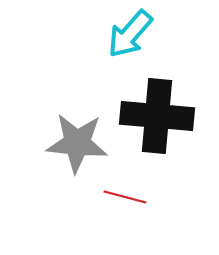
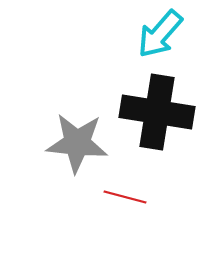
cyan arrow: moved 30 px right
black cross: moved 4 px up; rotated 4 degrees clockwise
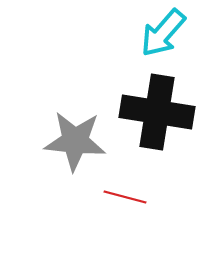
cyan arrow: moved 3 px right, 1 px up
gray star: moved 2 px left, 2 px up
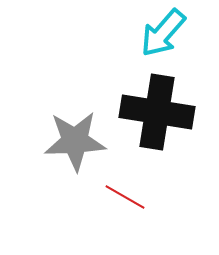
gray star: rotated 8 degrees counterclockwise
red line: rotated 15 degrees clockwise
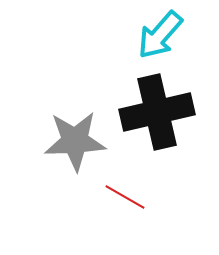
cyan arrow: moved 3 px left, 2 px down
black cross: rotated 22 degrees counterclockwise
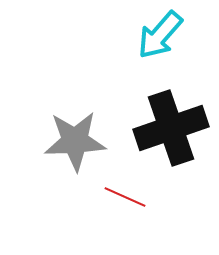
black cross: moved 14 px right, 16 px down; rotated 6 degrees counterclockwise
red line: rotated 6 degrees counterclockwise
